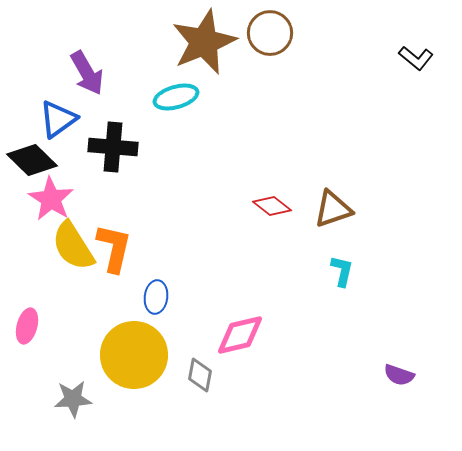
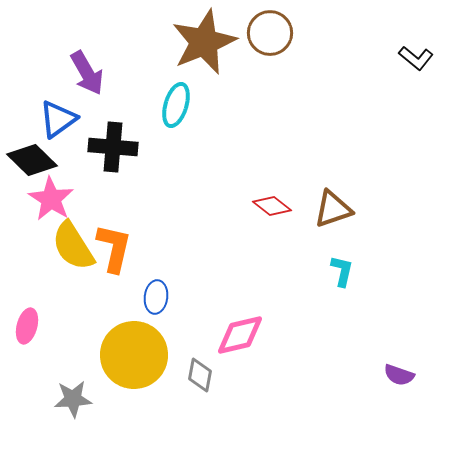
cyan ellipse: moved 8 px down; rotated 57 degrees counterclockwise
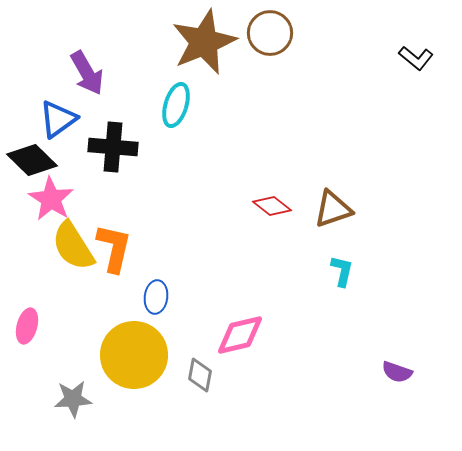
purple semicircle: moved 2 px left, 3 px up
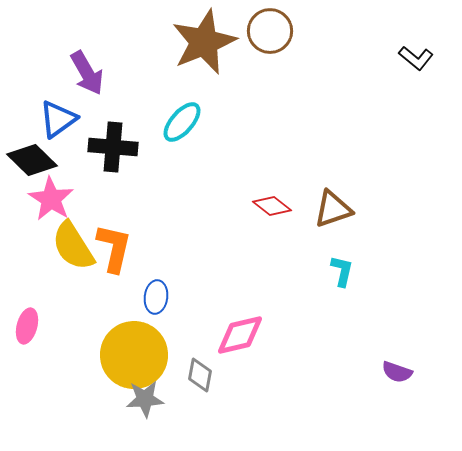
brown circle: moved 2 px up
cyan ellipse: moved 6 px right, 17 px down; rotated 24 degrees clockwise
gray star: moved 72 px right
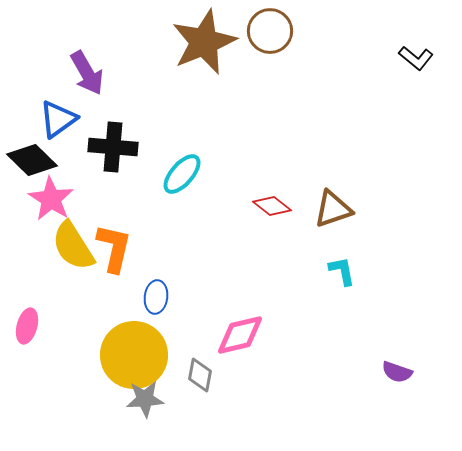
cyan ellipse: moved 52 px down
cyan L-shape: rotated 24 degrees counterclockwise
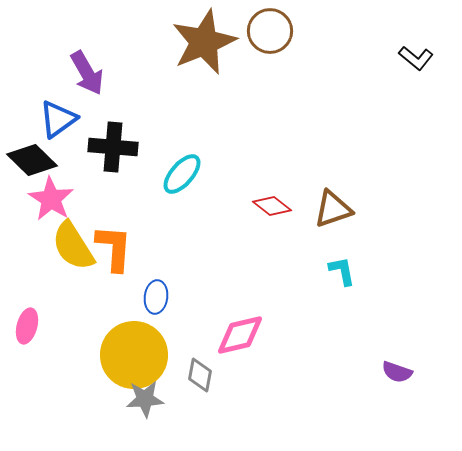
orange L-shape: rotated 9 degrees counterclockwise
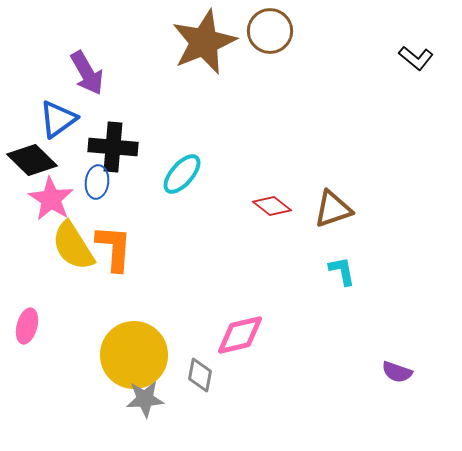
blue ellipse: moved 59 px left, 115 px up
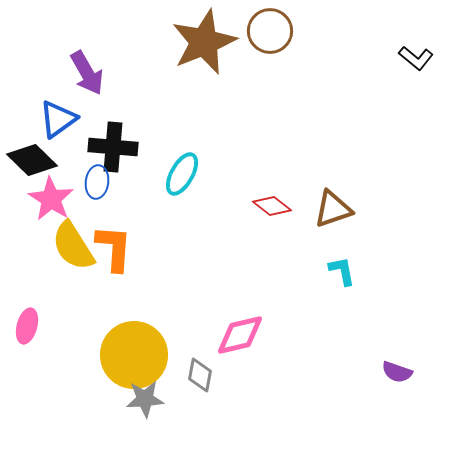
cyan ellipse: rotated 12 degrees counterclockwise
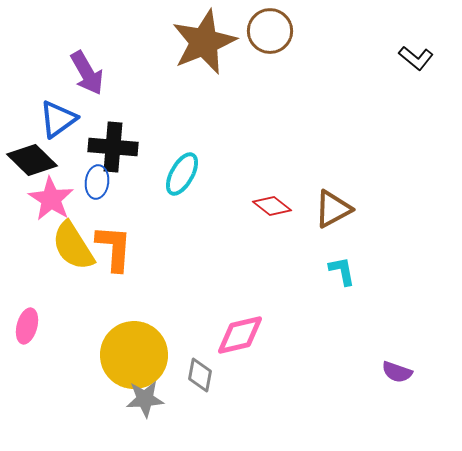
brown triangle: rotated 9 degrees counterclockwise
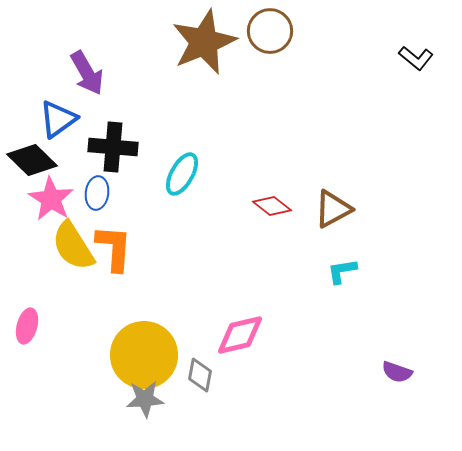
blue ellipse: moved 11 px down
cyan L-shape: rotated 88 degrees counterclockwise
yellow circle: moved 10 px right
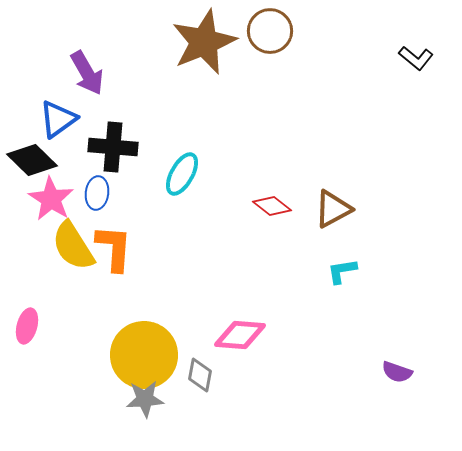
pink diamond: rotated 18 degrees clockwise
